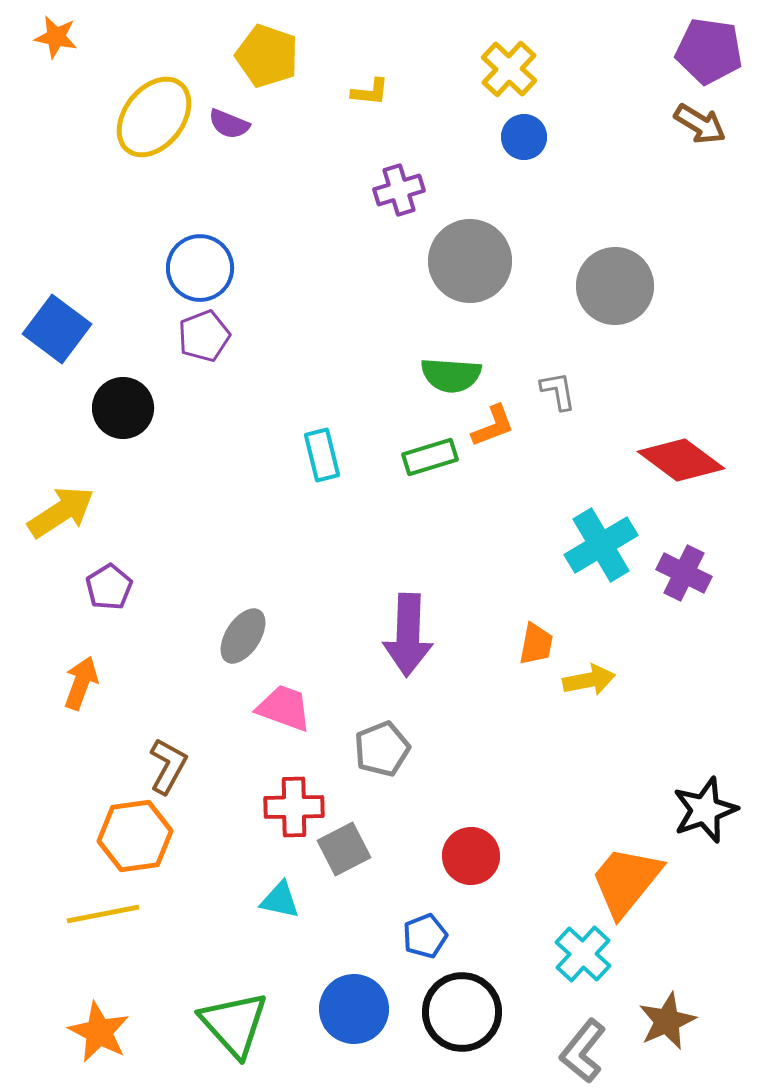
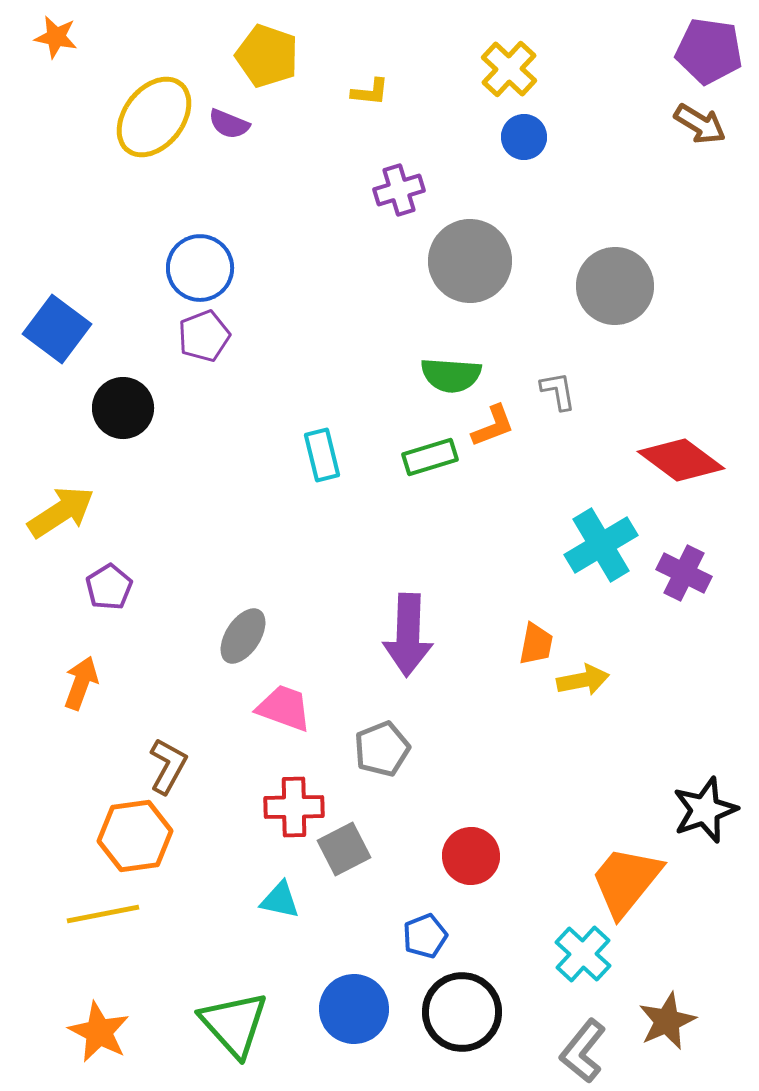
yellow arrow at (589, 680): moved 6 px left
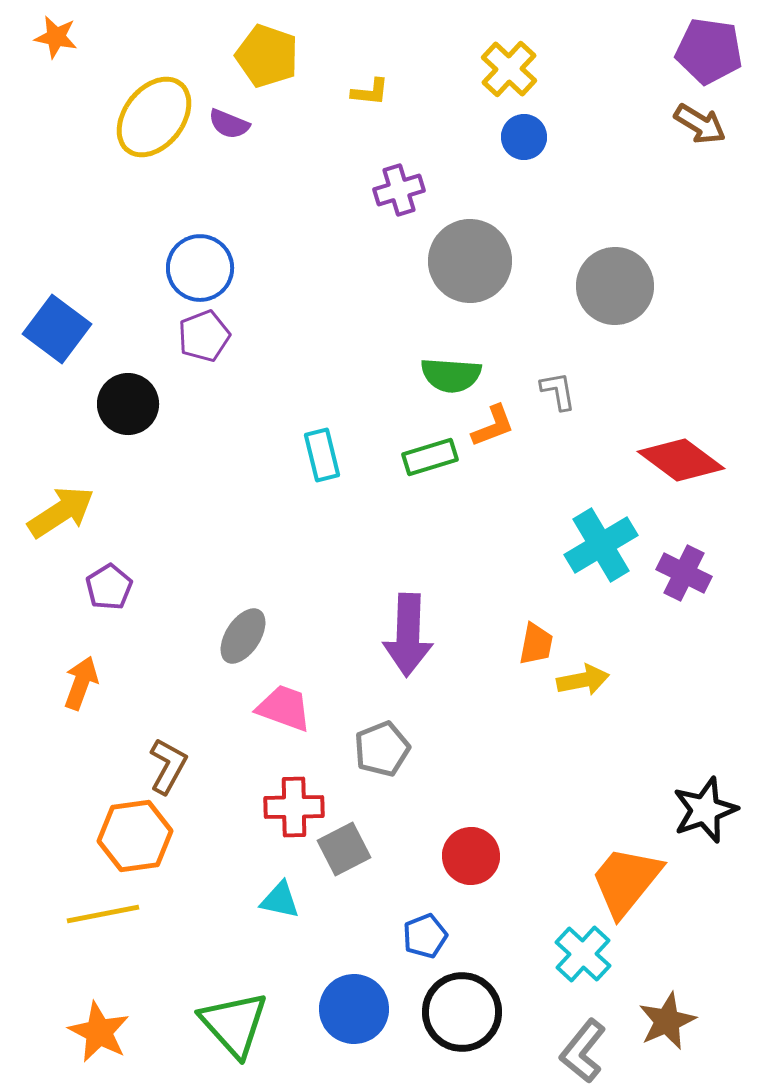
black circle at (123, 408): moved 5 px right, 4 px up
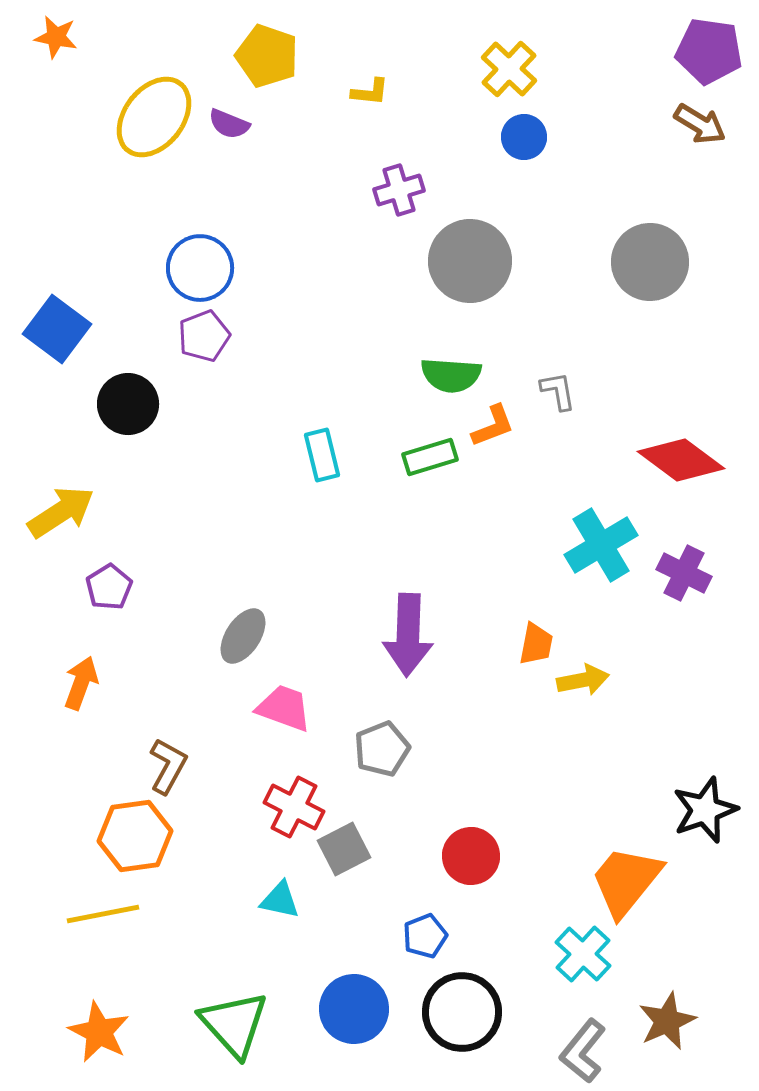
gray circle at (615, 286): moved 35 px right, 24 px up
red cross at (294, 807): rotated 28 degrees clockwise
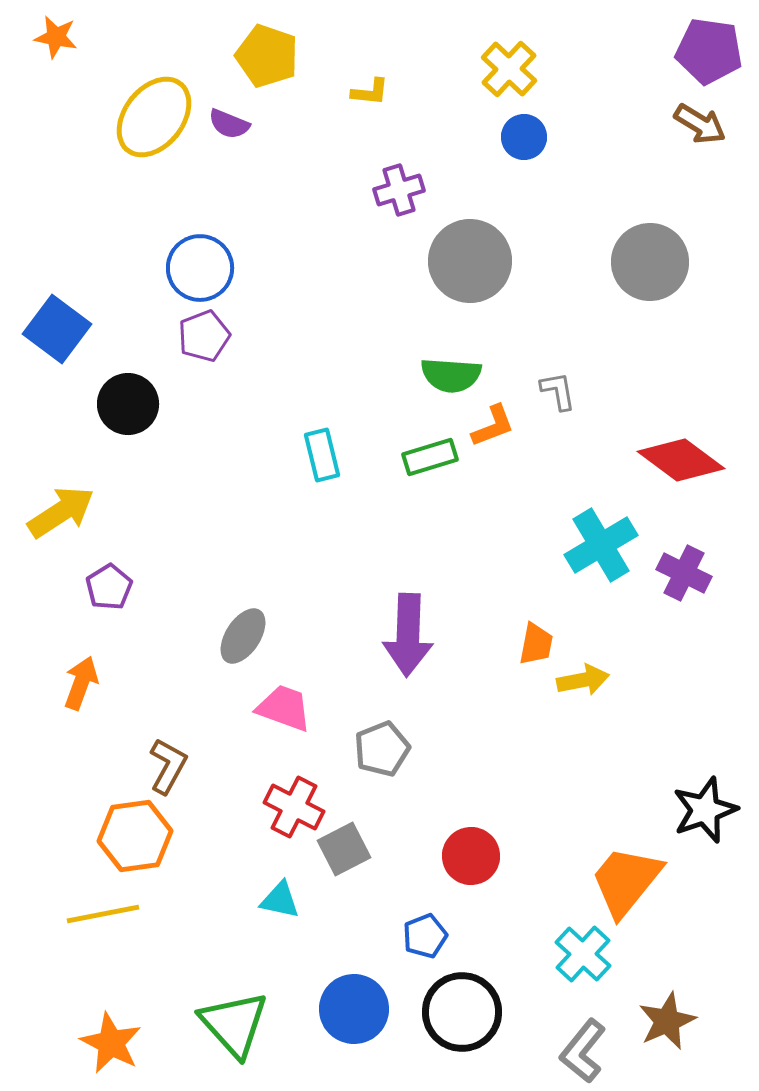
orange star at (99, 1032): moved 12 px right, 11 px down
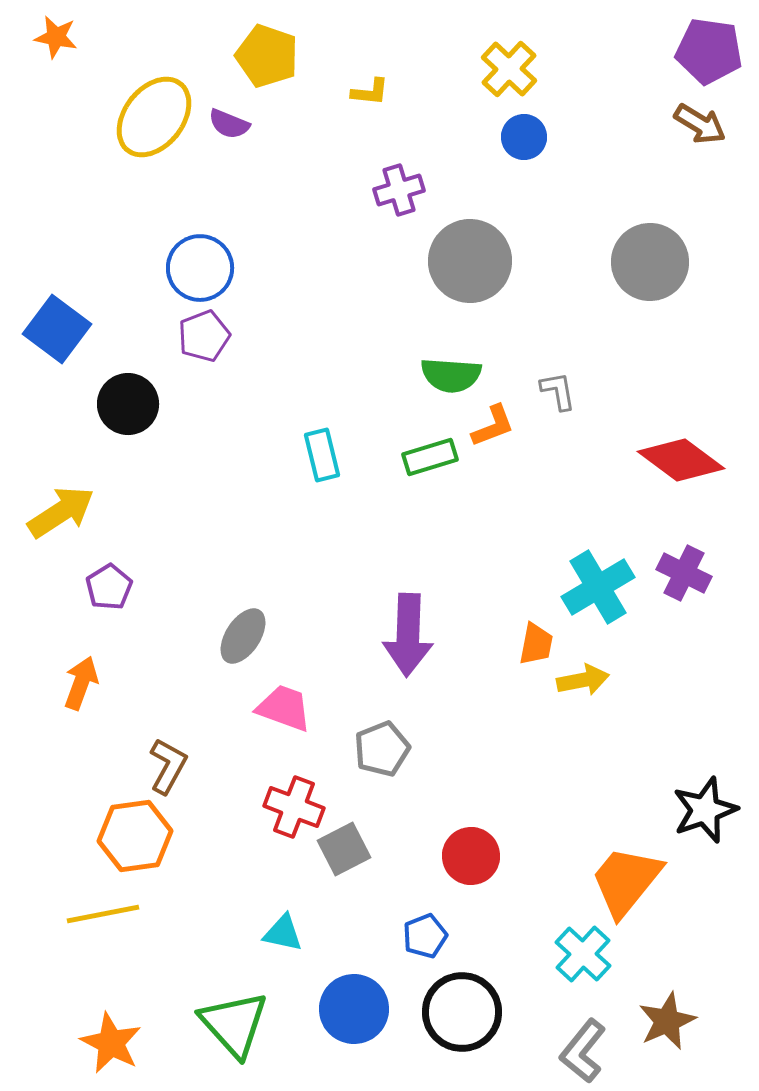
cyan cross at (601, 545): moved 3 px left, 42 px down
red cross at (294, 807): rotated 6 degrees counterclockwise
cyan triangle at (280, 900): moved 3 px right, 33 px down
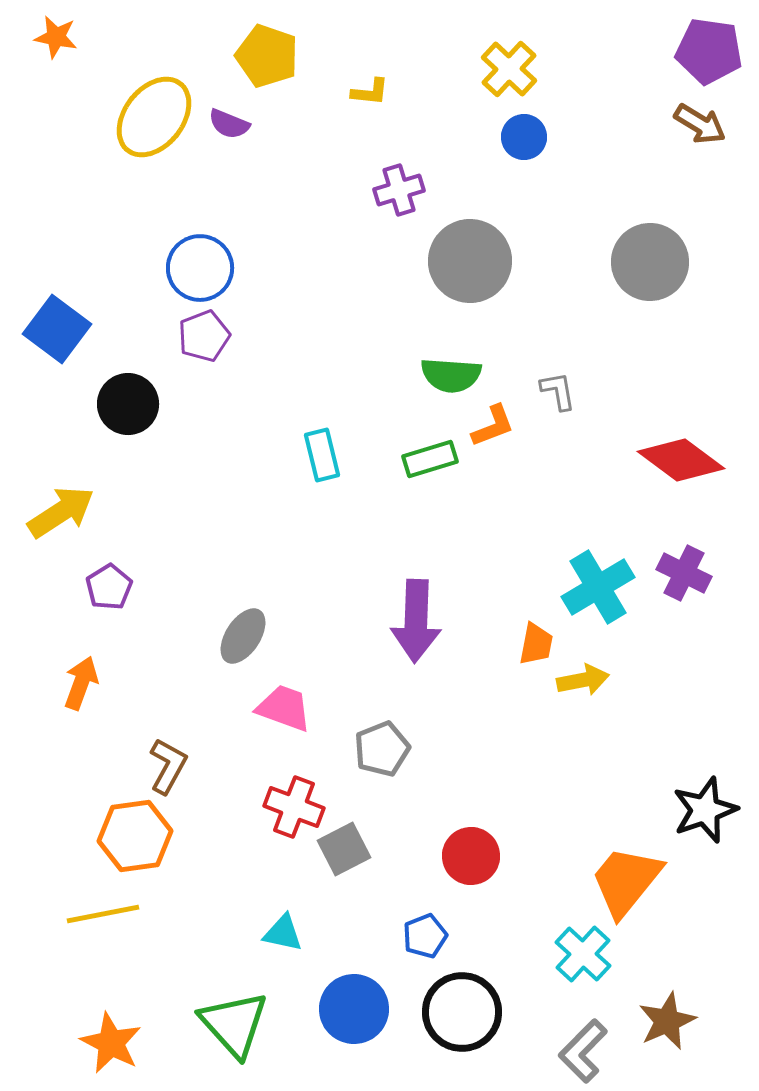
green rectangle at (430, 457): moved 2 px down
purple arrow at (408, 635): moved 8 px right, 14 px up
gray L-shape at (583, 1051): rotated 6 degrees clockwise
